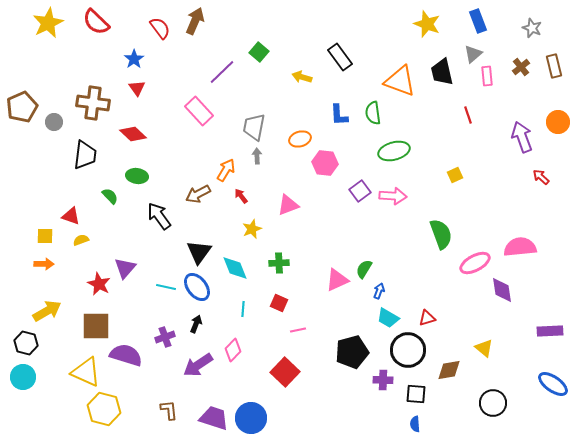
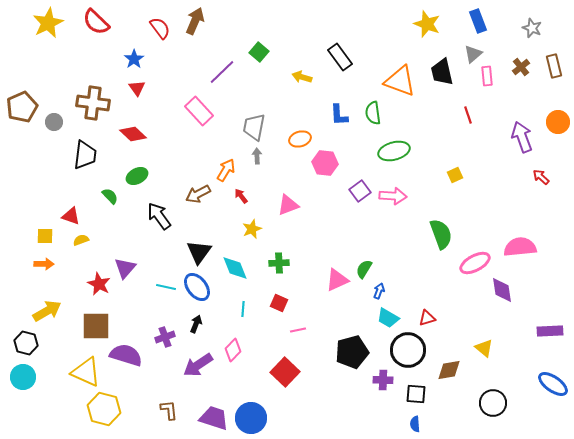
green ellipse at (137, 176): rotated 35 degrees counterclockwise
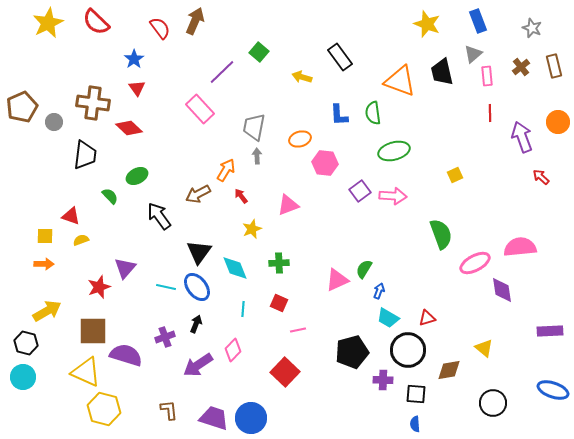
pink rectangle at (199, 111): moved 1 px right, 2 px up
red line at (468, 115): moved 22 px right, 2 px up; rotated 18 degrees clockwise
red diamond at (133, 134): moved 4 px left, 6 px up
red star at (99, 284): moved 3 px down; rotated 25 degrees clockwise
brown square at (96, 326): moved 3 px left, 5 px down
blue ellipse at (553, 384): moved 6 px down; rotated 16 degrees counterclockwise
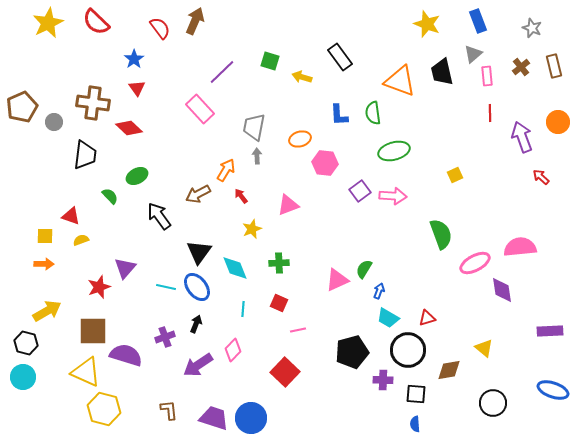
green square at (259, 52): moved 11 px right, 9 px down; rotated 24 degrees counterclockwise
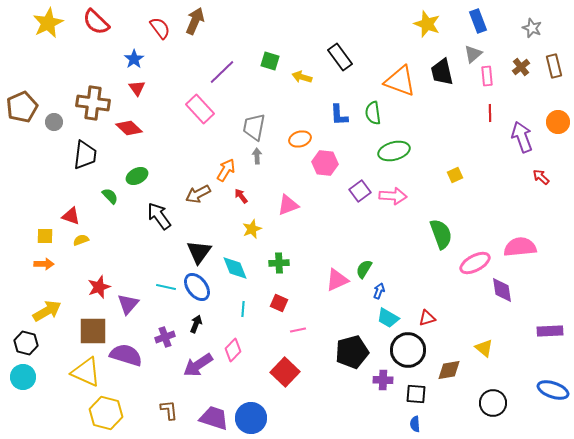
purple triangle at (125, 268): moved 3 px right, 36 px down
yellow hexagon at (104, 409): moved 2 px right, 4 px down
